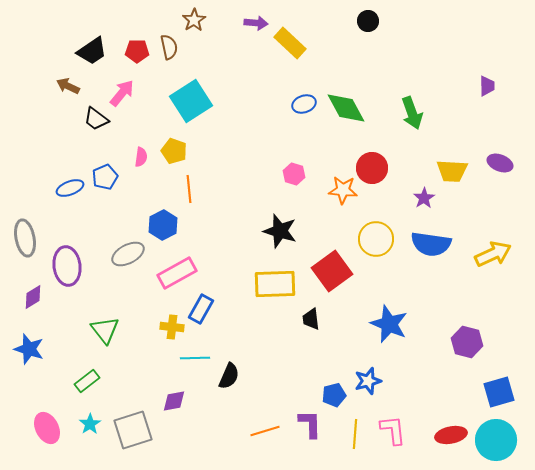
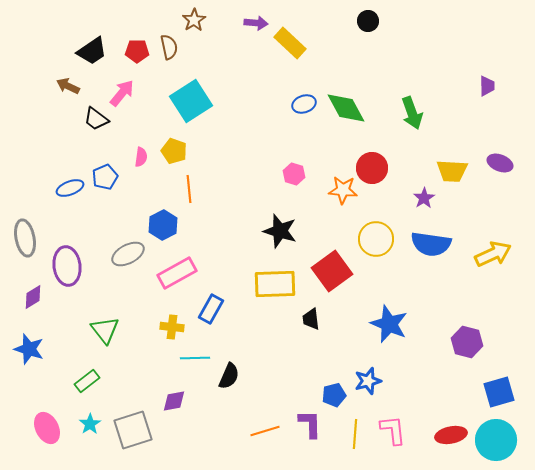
blue rectangle at (201, 309): moved 10 px right
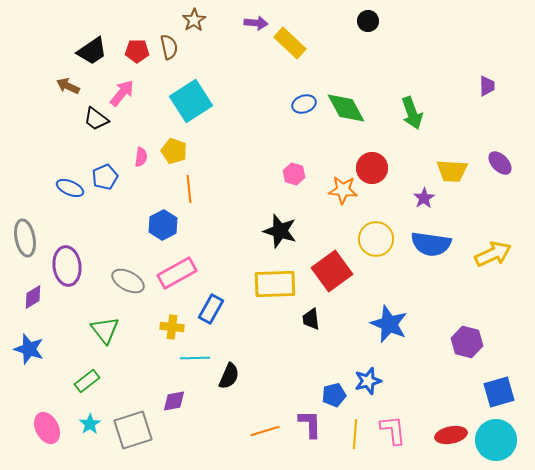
purple ellipse at (500, 163): rotated 25 degrees clockwise
blue ellipse at (70, 188): rotated 44 degrees clockwise
gray ellipse at (128, 254): moved 27 px down; rotated 56 degrees clockwise
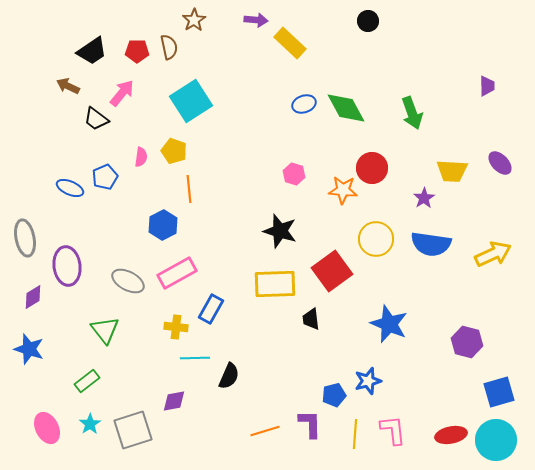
purple arrow at (256, 23): moved 3 px up
yellow cross at (172, 327): moved 4 px right
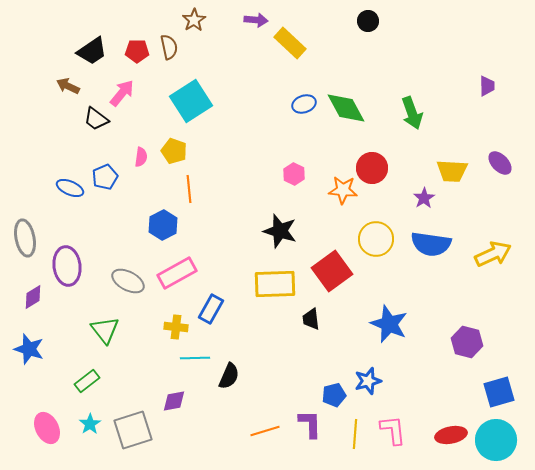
pink hexagon at (294, 174): rotated 10 degrees clockwise
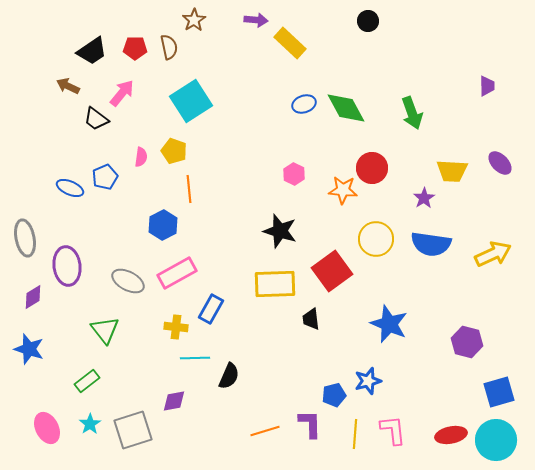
red pentagon at (137, 51): moved 2 px left, 3 px up
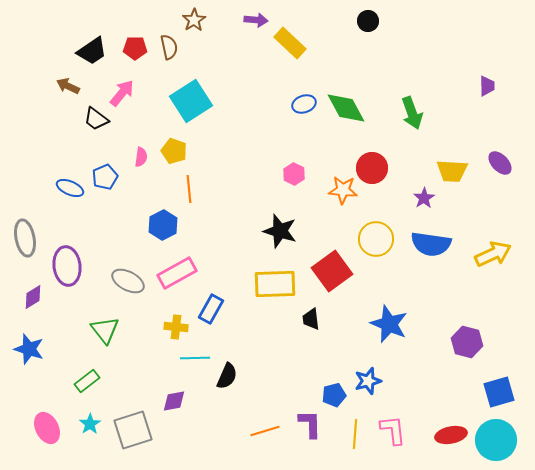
black semicircle at (229, 376): moved 2 px left
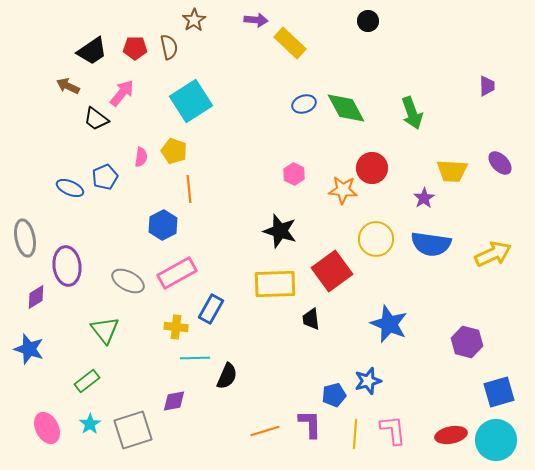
purple diamond at (33, 297): moved 3 px right
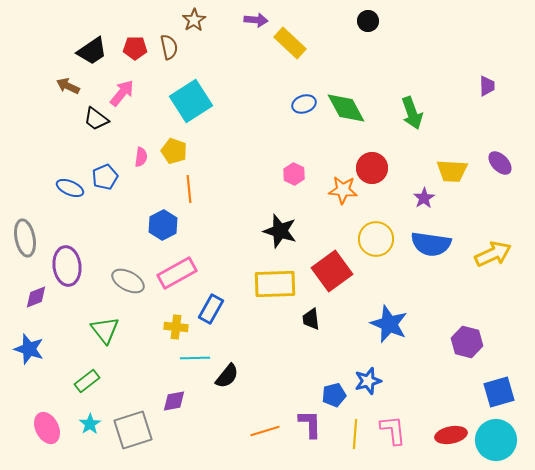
purple diamond at (36, 297): rotated 10 degrees clockwise
black semicircle at (227, 376): rotated 16 degrees clockwise
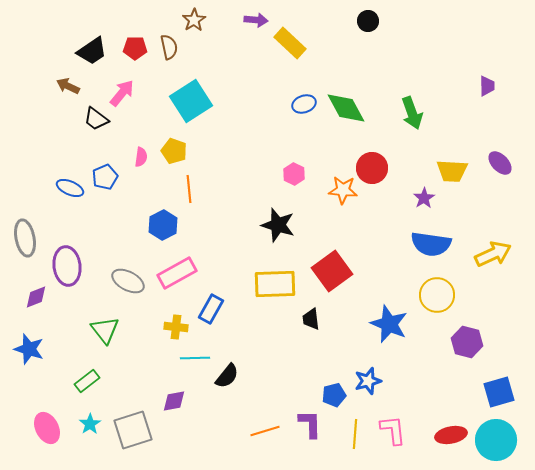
black star at (280, 231): moved 2 px left, 6 px up
yellow circle at (376, 239): moved 61 px right, 56 px down
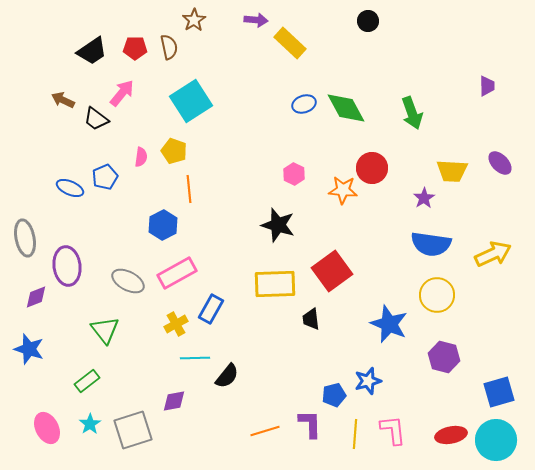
brown arrow at (68, 86): moved 5 px left, 14 px down
yellow cross at (176, 327): moved 3 px up; rotated 35 degrees counterclockwise
purple hexagon at (467, 342): moved 23 px left, 15 px down
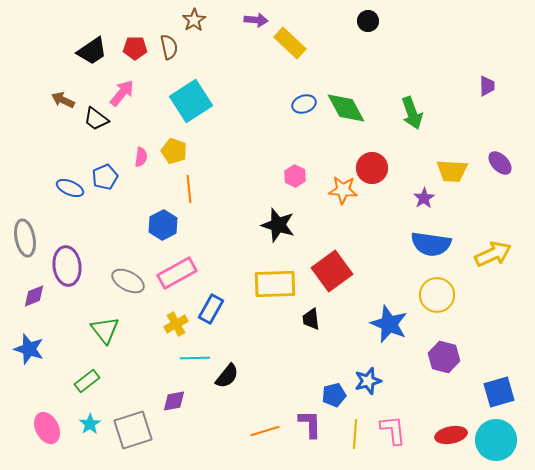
pink hexagon at (294, 174): moved 1 px right, 2 px down
purple diamond at (36, 297): moved 2 px left, 1 px up
